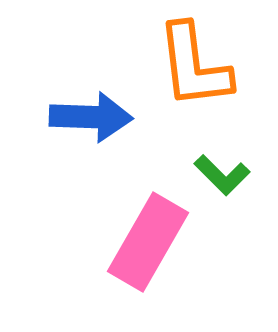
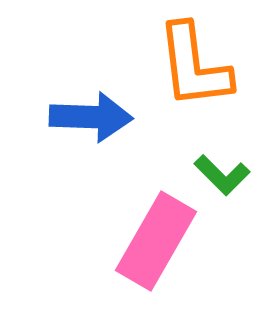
pink rectangle: moved 8 px right, 1 px up
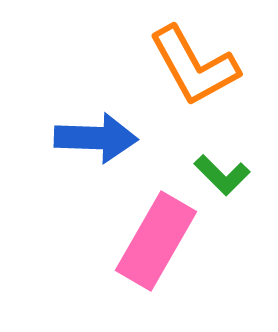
orange L-shape: rotated 22 degrees counterclockwise
blue arrow: moved 5 px right, 21 px down
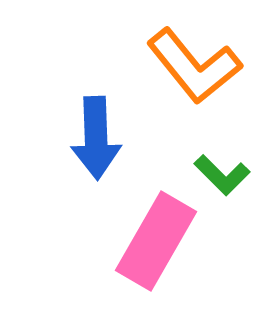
orange L-shape: rotated 10 degrees counterclockwise
blue arrow: rotated 86 degrees clockwise
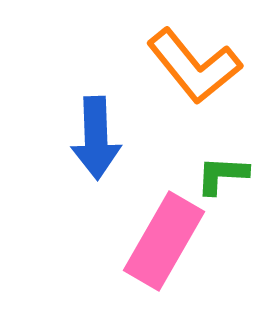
green L-shape: rotated 138 degrees clockwise
pink rectangle: moved 8 px right
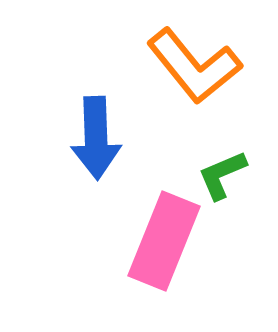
green L-shape: rotated 26 degrees counterclockwise
pink rectangle: rotated 8 degrees counterclockwise
